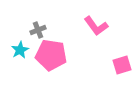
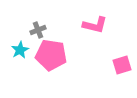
pink L-shape: moved 1 px left, 1 px up; rotated 40 degrees counterclockwise
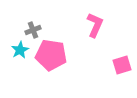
pink L-shape: rotated 80 degrees counterclockwise
gray cross: moved 5 px left
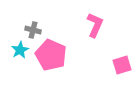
gray cross: rotated 35 degrees clockwise
pink pentagon: rotated 16 degrees clockwise
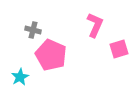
cyan star: moved 27 px down
pink square: moved 3 px left, 16 px up
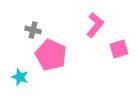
pink L-shape: rotated 15 degrees clockwise
cyan star: rotated 24 degrees counterclockwise
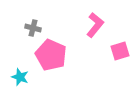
gray cross: moved 2 px up
pink square: moved 1 px right, 2 px down
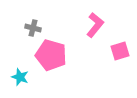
pink pentagon: rotated 8 degrees counterclockwise
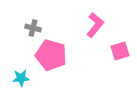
cyan star: moved 1 px right, 1 px down; rotated 24 degrees counterclockwise
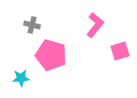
gray cross: moved 1 px left, 3 px up
